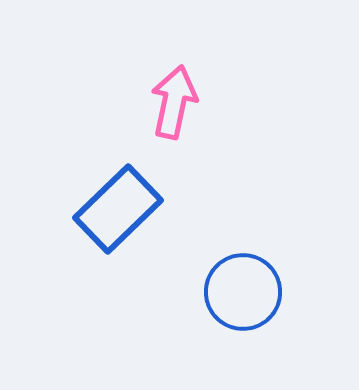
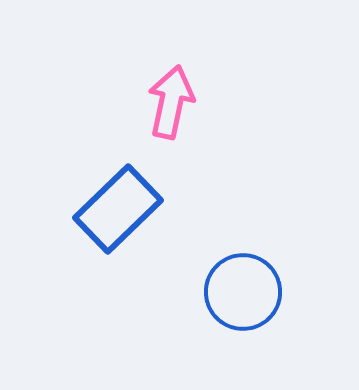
pink arrow: moved 3 px left
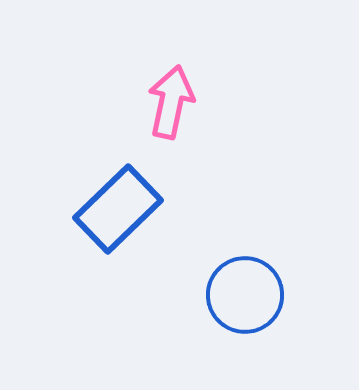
blue circle: moved 2 px right, 3 px down
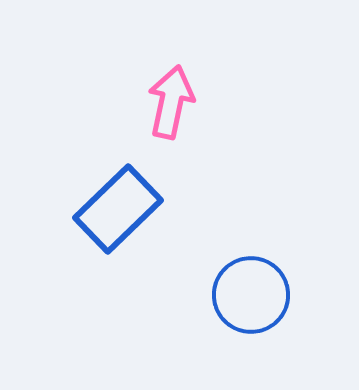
blue circle: moved 6 px right
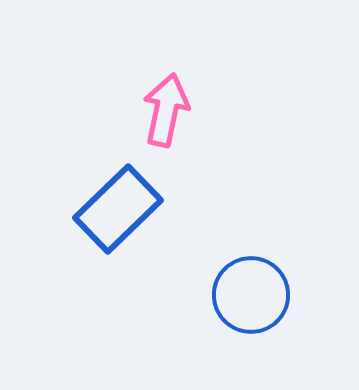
pink arrow: moved 5 px left, 8 px down
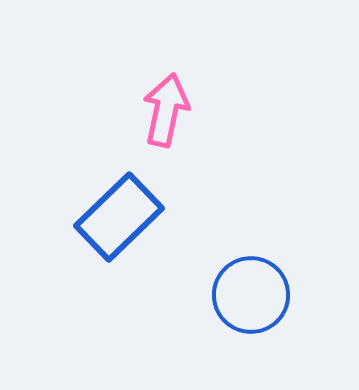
blue rectangle: moved 1 px right, 8 px down
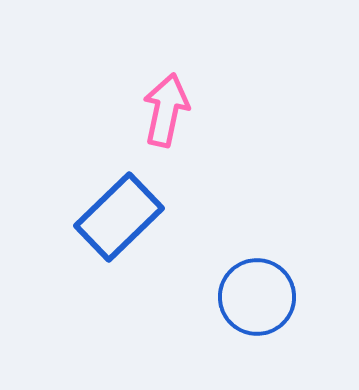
blue circle: moved 6 px right, 2 px down
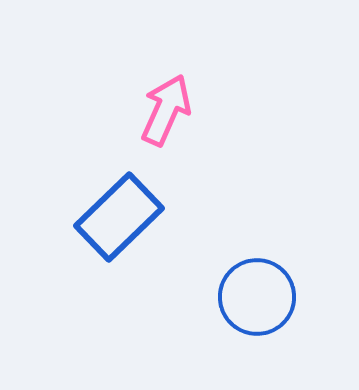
pink arrow: rotated 12 degrees clockwise
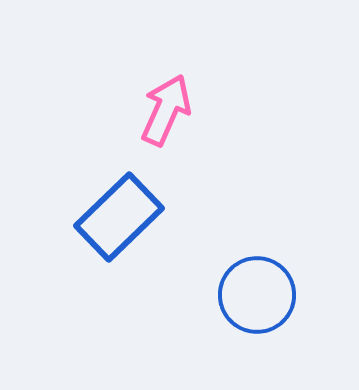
blue circle: moved 2 px up
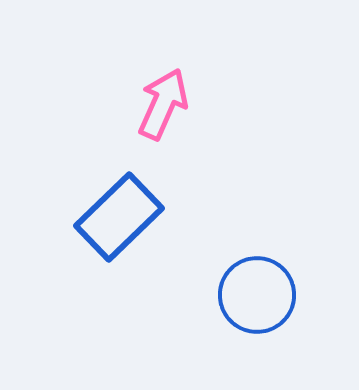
pink arrow: moved 3 px left, 6 px up
